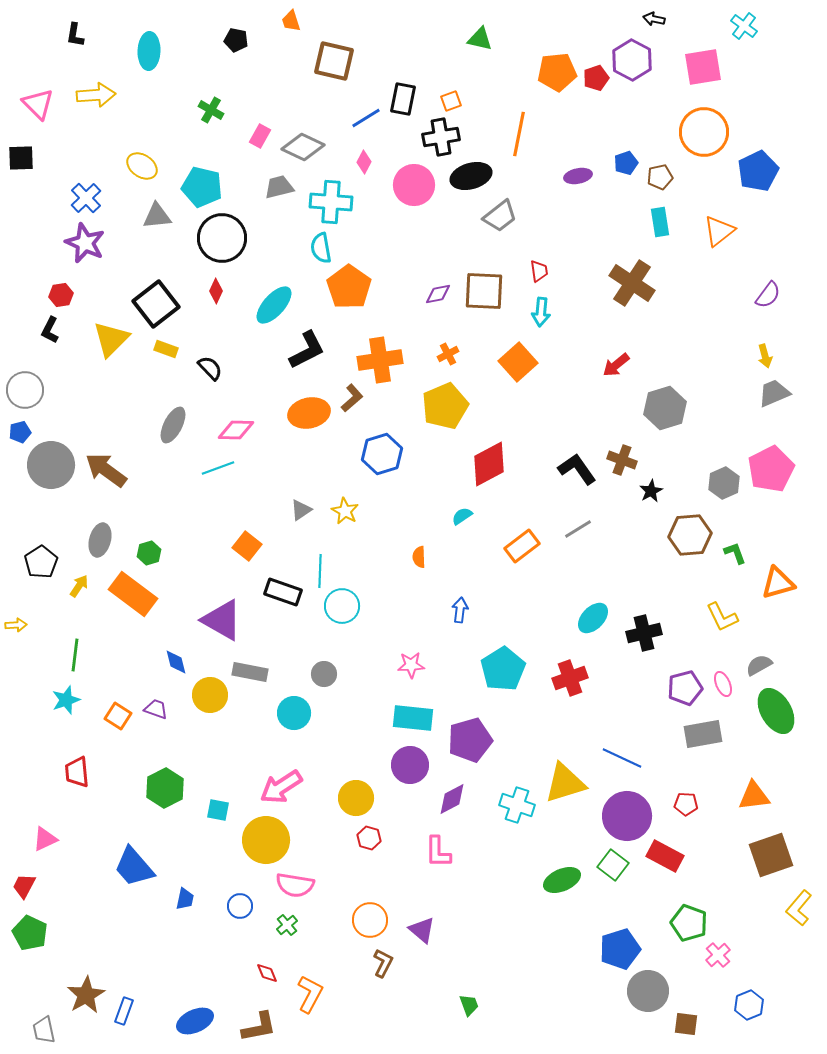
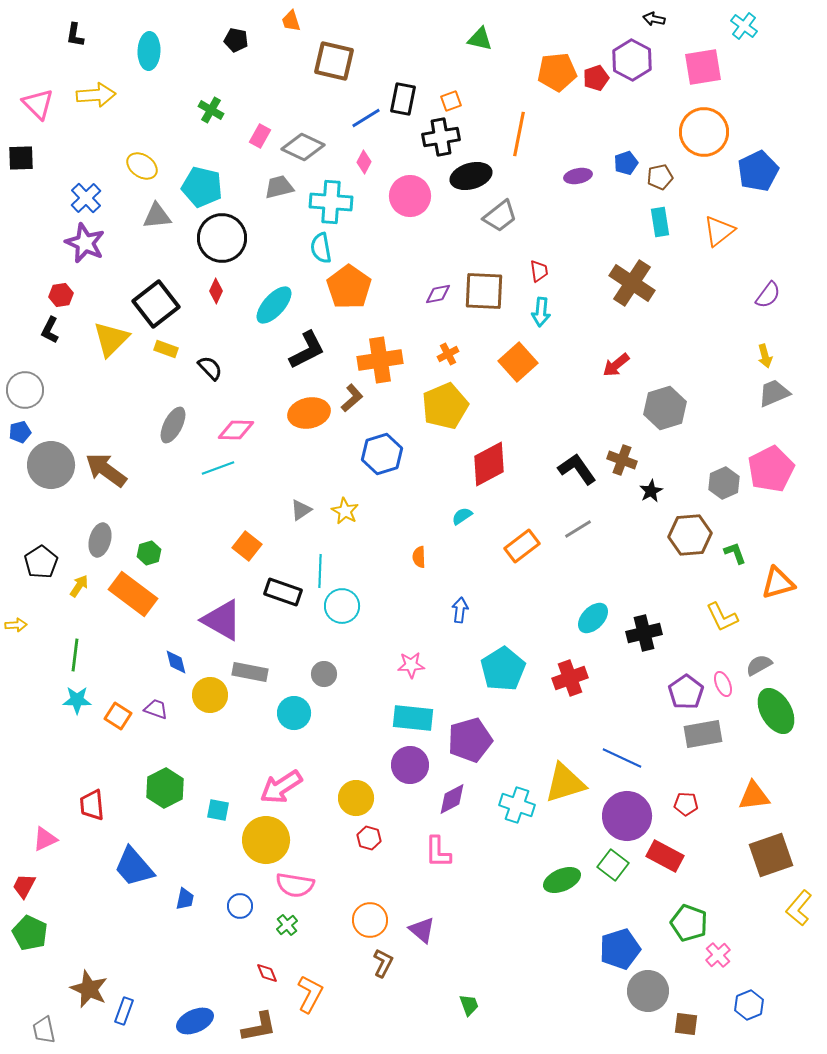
pink circle at (414, 185): moved 4 px left, 11 px down
purple pentagon at (685, 688): moved 1 px right, 4 px down; rotated 20 degrees counterclockwise
cyan star at (66, 700): moved 11 px right; rotated 20 degrees clockwise
red trapezoid at (77, 772): moved 15 px right, 33 px down
brown star at (86, 995): moved 3 px right, 6 px up; rotated 18 degrees counterclockwise
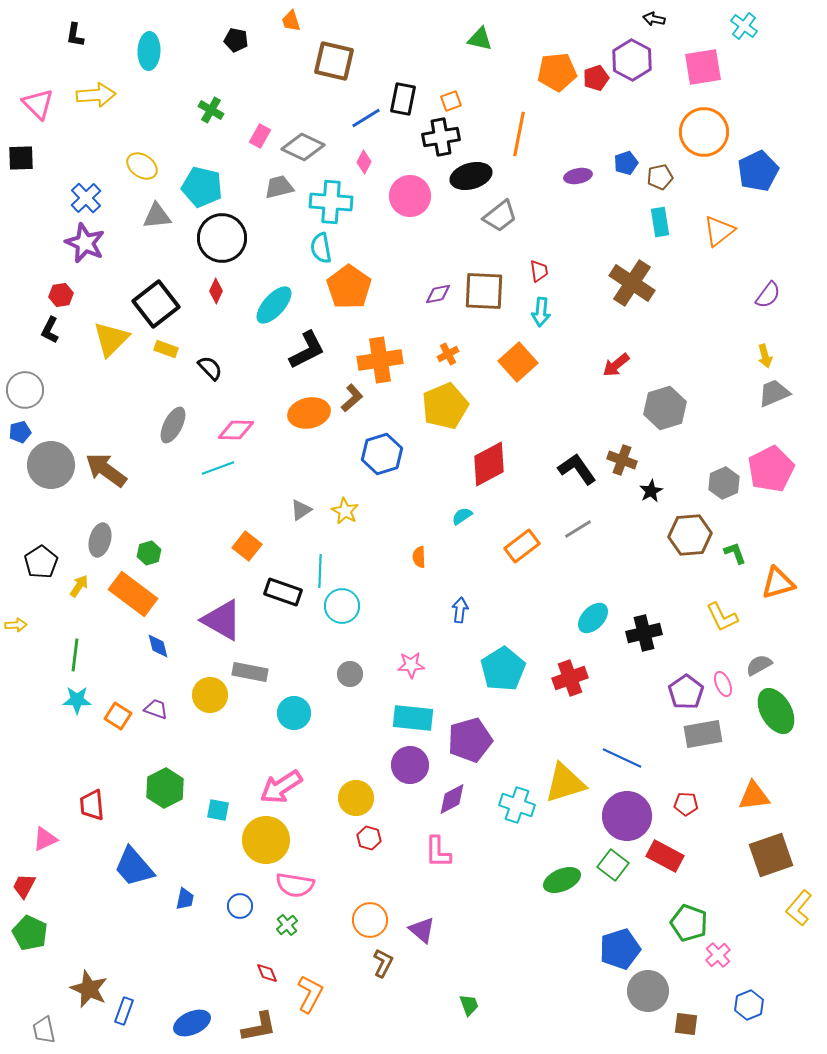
blue diamond at (176, 662): moved 18 px left, 16 px up
gray circle at (324, 674): moved 26 px right
blue ellipse at (195, 1021): moved 3 px left, 2 px down
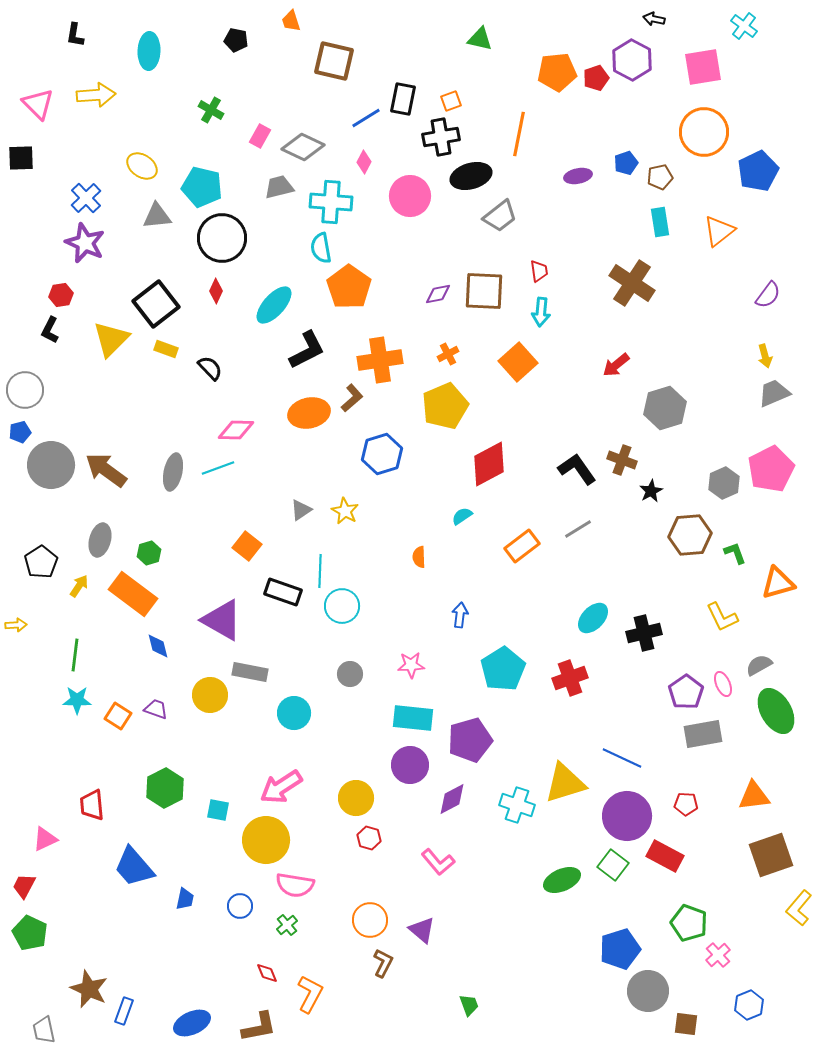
gray ellipse at (173, 425): moved 47 px down; rotated 15 degrees counterclockwise
blue arrow at (460, 610): moved 5 px down
pink L-shape at (438, 852): moved 10 px down; rotated 40 degrees counterclockwise
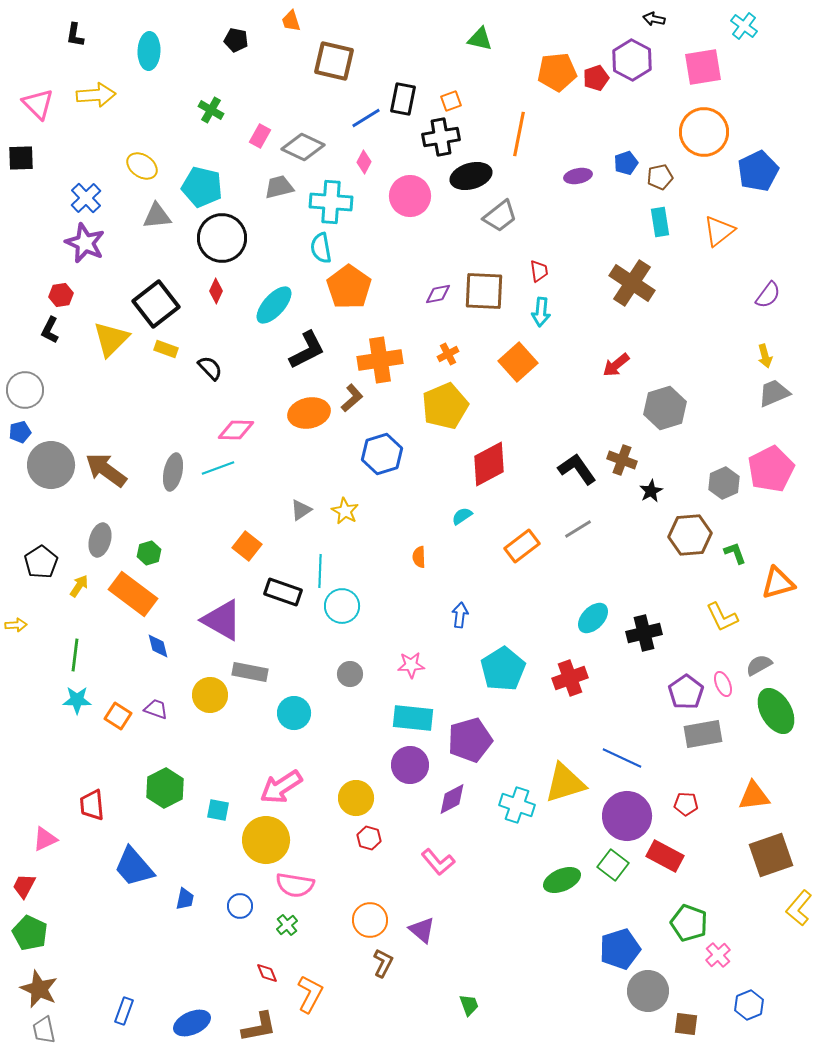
brown star at (89, 989): moved 50 px left
